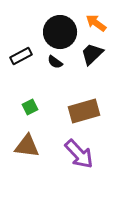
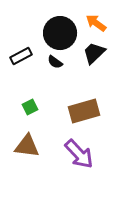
black circle: moved 1 px down
black trapezoid: moved 2 px right, 1 px up
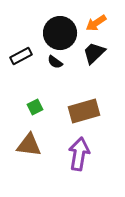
orange arrow: rotated 70 degrees counterclockwise
green square: moved 5 px right
brown triangle: moved 2 px right, 1 px up
purple arrow: rotated 128 degrees counterclockwise
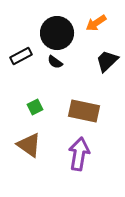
black circle: moved 3 px left
black trapezoid: moved 13 px right, 8 px down
brown rectangle: rotated 28 degrees clockwise
brown triangle: rotated 28 degrees clockwise
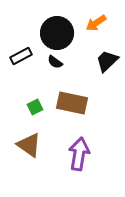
brown rectangle: moved 12 px left, 8 px up
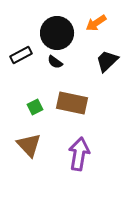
black rectangle: moved 1 px up
brown triangle: rotated 12 degrees clockwise
